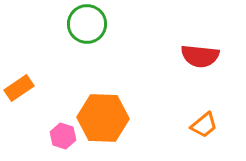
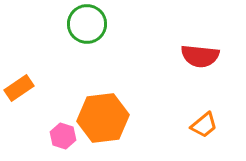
orange hexagon: rotated 9 degrees counterclockwise
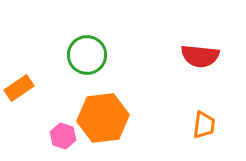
green circle: moved 31 px down
orange trapezoid: rotated 44 degrees counterclockwise
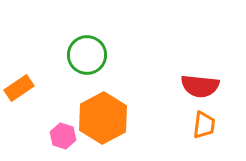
red semicircle: moved 30 px down
orange hexagon: rotated 21 degrees counterclockwise
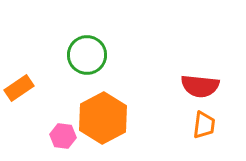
pink hexagon: rotated 10 degrees counterclockwise
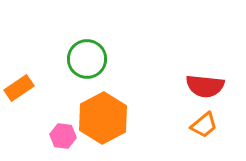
green circle: moved 4 px down
red semicircle: moved 5 px right
orange trapezoid: rotated 44 degrees clockwise
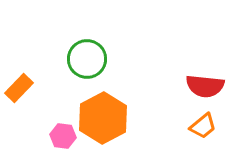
orange rectangle: rotated 12 degrees counterclockwise
orange trapezoid: moved 1 px left, 1 px down
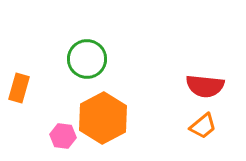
orange rectangle: rotated 28 degrees counterclockwise
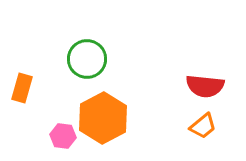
orange rectangle: moved 3 px right
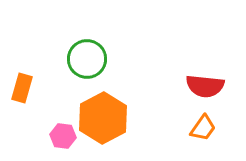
orange trapezoid: moved 2 px down; rotated 16 degrees counterclockwise
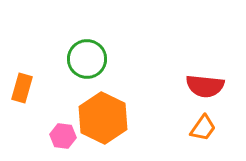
orange hexagon: rotated 6 degrees counterclockwise
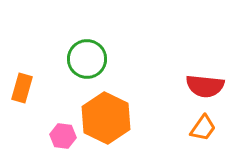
orange hexagon: moved 3 px right
